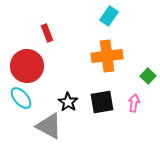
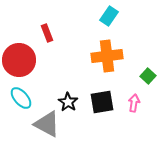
red circle: moved 8 px left, 6 px up
gray triangle: moved 2 px left, 2 px up
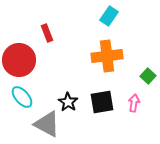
cyan ellipse: moved 1 px right, 1 px up
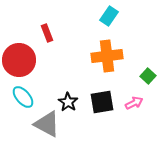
cyan ellipse: moved 1 px right
pink arrow: rotated 54 degrees clockwise
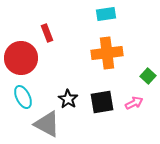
cyan rectangle: moved 3 px left, 2 px up; rotated 48 degrees clockwise
orange cross: moved 3 px up
red circle: moved 2 px right, 2 px up
cyan ellipse: rotated 15 degrees clockwise
black star: moved 3 px up
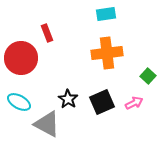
cyan ellipse: moved 4 px left, 5 px down; rotated 35 degrees counterclockwise
black square: rotated 15 degrees counterclockwise
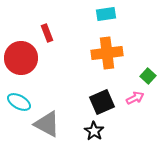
black star: moved 26 px right, 32 px down
pink arrow: moved 1 px right, 5 px up
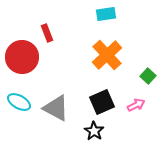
orange cross: moved 2 px down; rotated 36 degrees counterclockwise
red circle: moved 1 px right, 1 px up
pink arrow: moved 1 px right, 7 px down
gray triangle: moved 9 px right, 16 px up
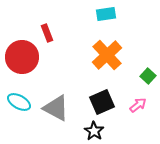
pink arrow: moved 2 px right; rotated 12 degrees counterclockwise
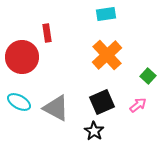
red rectangle: rotated 12 degrees clockwise
